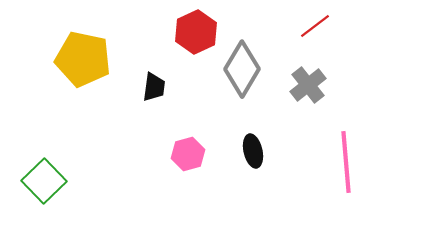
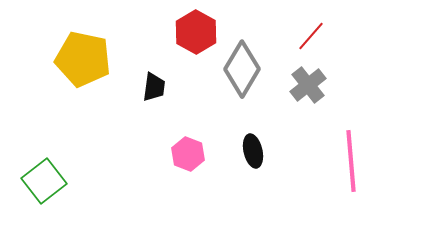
red line: moved 4 px left, 10 px down; rotated 12 degrees counterclockwise
red hexagon: rotated 6 degrees counterclockwise
pink hexagon: rotated 24 degrees counterclockwise
pink line: moved 5 px right, 1 px up
green square: rotated 6 degrees clockwise
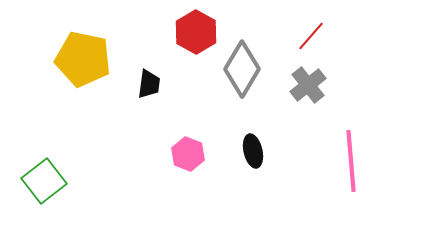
black trapezoid: moved 5 px left, 3 px up
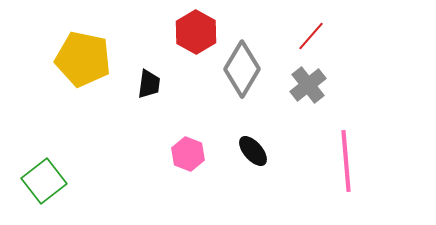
black ellipse: rotated 28 degrees counterclockwise
pink line: moved 5 px left
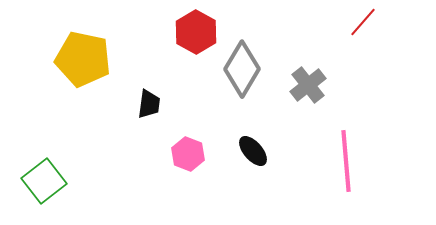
red line: moved 52 px right, 14 px up
black trapezoid: moved 20 px down
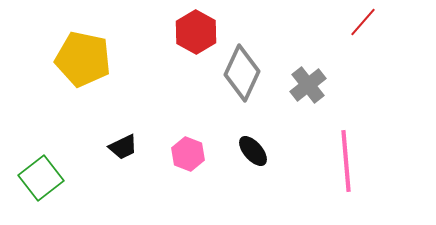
gray diamond: moved 4 px down; rotated 6 degrees counterclockwise
black trapezoid: moved 26 px left, 43 px down; rotated 56 degrees clockwise
green square: moved 3 px left, 3 px up
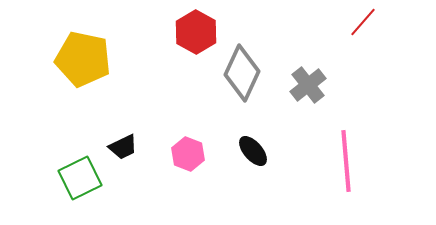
green square: moved 39 px right; rotated 12 degrees clockwise
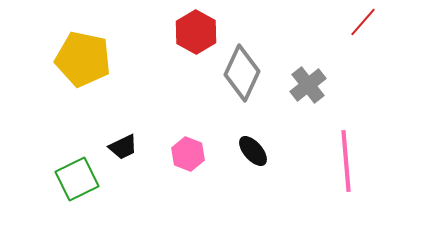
green square: moved 3 px left, 1 px down
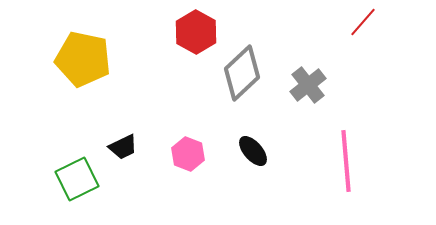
gray diamond: rotated 22 degrees clockwise
